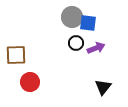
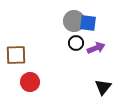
gray circle: moved 2 px right, 4 px down
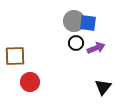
brown square: moved 1 px left, 1 px down
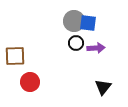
purple arrow: rotated 18 degrees clockwise
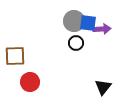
purple arrow: moved 6 px right, 19 px up
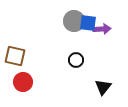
black circle: moved 17 px down
brown square: rotated 15 degrees clockwise
red circle: moved 7 px left
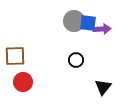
brown square: rotated 15 degrees counterclockwise
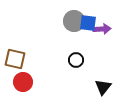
brown square: moved 3 px down; rotated 15 degrees clockwise
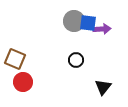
brown square: rotated 10 degrees clockwise
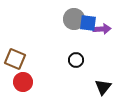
gray circle: moved 2 px up
